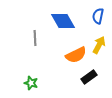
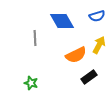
blue semicircle: moved 1 px left; rotated 119 degrees counterclockwise
blue diamond: moved 1 px left
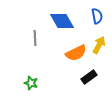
blue semicircle: rotated 84 degrees counterclockwise
orange semicircle: moved 2 px up
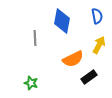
blue diamond: rotated 40 degrees clockwise
orange semicircle: moved 3 px left, 6 px down
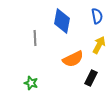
black rectangle: moved 2 px right, 1 px down; rotated 28 degrees counterclockwise
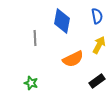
black rectangle: moved 6 px right, 3 px down; rotated 28 degrees clockwise
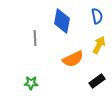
green star: rotated 16 degrees counterclockwise
